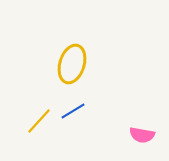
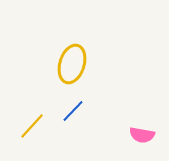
blue line: rotated 15 degrees counterclockwise
yellow line: moved 7 px left, 5 px down
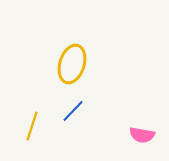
yellow line: rotated 24 degrees counterclockwise
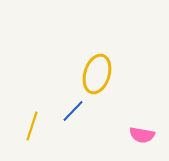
yellow ellipse: moved 25 px right, 10 px down
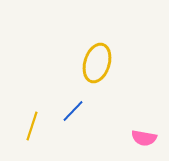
yellow ellipse: moved 11 px up
pink semicircle: moved 2 px right, 3 px down
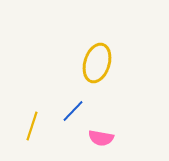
pink semicircle: moved 43 px left
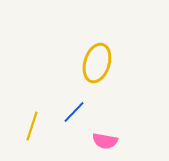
blue line: moved 1 px right, 1 px down
pink semicircle: moved 4 px right, 3 px down
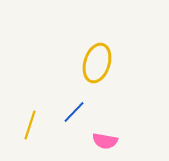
yellow line: moved 2 px left, 1 px up
